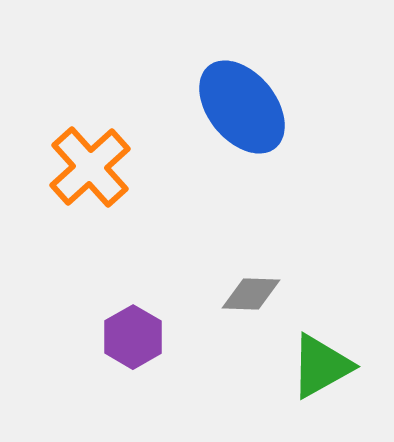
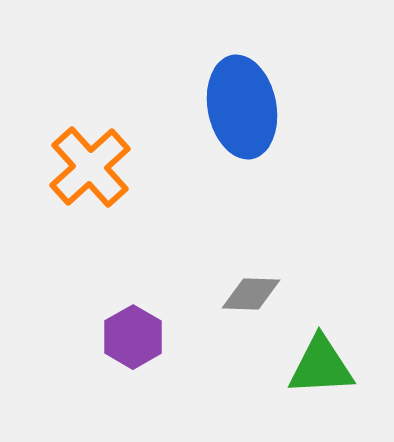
blue ellipse: rotated 28 degrees clockwise
green triangle: rotated 26 degrees clockwise
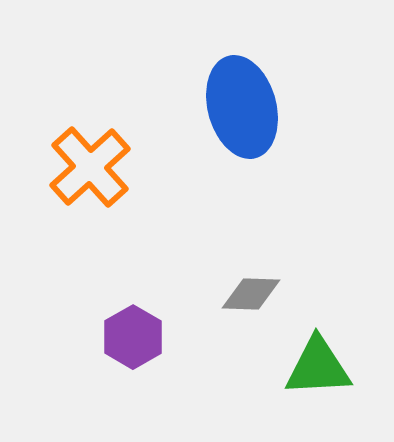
blue ellipse: rotated 4 degrees counterclockwise
green triangle: moved 3 px left, 1 px down
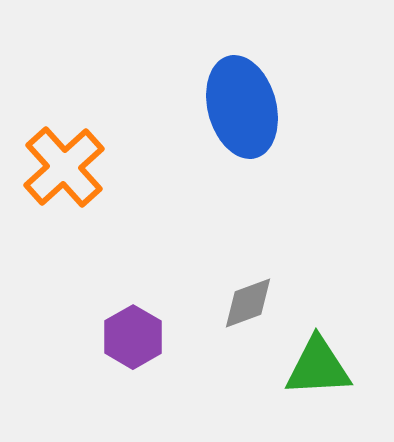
orange cross: moved 26 px left
gray diamond: moved 3 px left, 9 px down; rotated 22 degrees counterclockwise
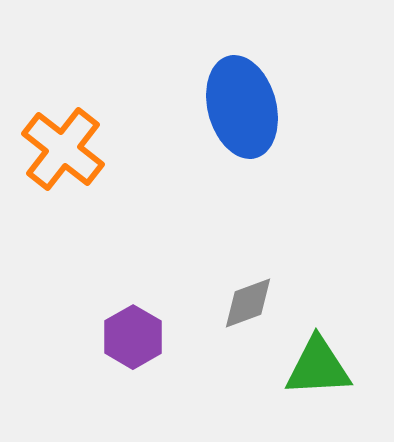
orange cross: moved 1 px left, 18 px up; rotated 10 degrees counterclockwise
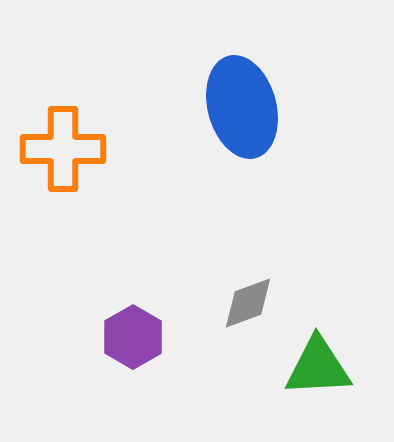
orange cross: rotated 38 degrees counterclockwise
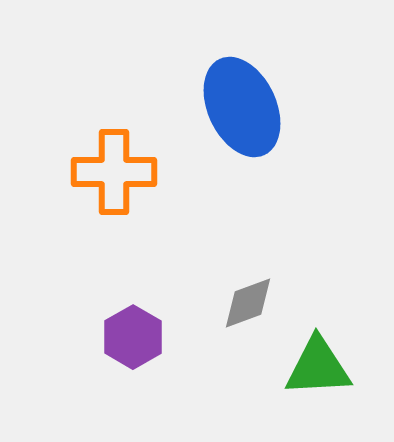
blue ellipse: rotated 10 degrees counterclockwise
orange cross: moved 51 px right, 23 px down
